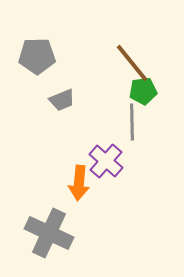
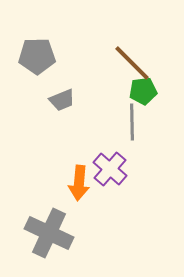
brown line: rotated 6 degrees counterclockwise
purple cross: moved 4 px right, 8 px down
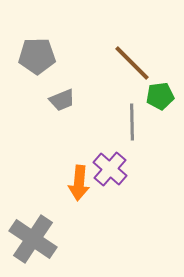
green pentagon: moved 17 px right, 5 px down
gray cross: moved 16 px left, 6 px down; rotated 9 degrees clockwise
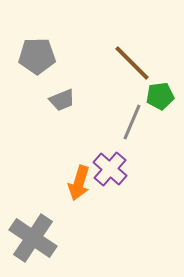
gray line: rotated 24 degrees clockwise
orange arrow: rotated 12 degrees clockwise
gray cross: moved 1 px up
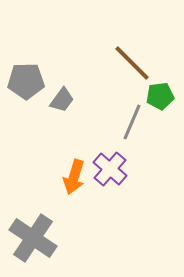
gray pentagon: moved 11 px left, 25 px down
gray trapezoid: rotated 32 degrees counterclockwise
orange arrow: moved 5 px left, 6 px up
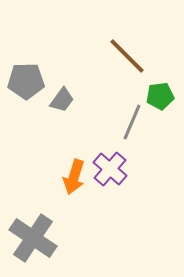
brown line: moved 5 px left, 7 px up
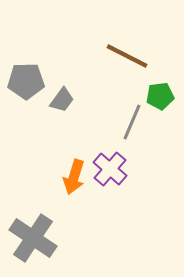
brown line: rotated 18 degrees counterclockwise
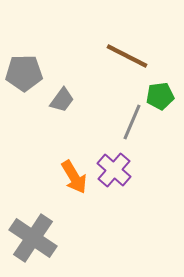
gray pentagon: moved 2 px left, 8 px up
purple cross: moved 4 px right, 1 px down
orange arrow: rotated 48 degrees counterclockwise
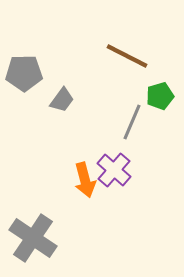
green pentagon: rotated 8 degrees counterclockwise
orange arrow: moved 11 px right, 3 px down; rotated 16 degrees clockwise
